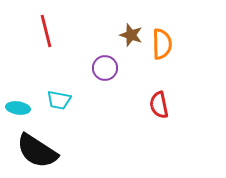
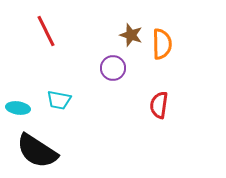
red line: rotated 12 degrees counterclockwise
purple circle: moved 8 px right
red semicircle: rotated 20 degrees clockwise
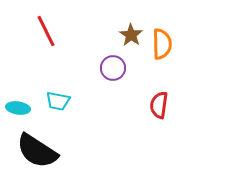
brown star: rotated 15 degrees clockwise
cyan trapezoid: moved 1 px left, 1 px down
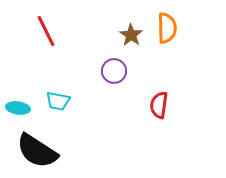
orange semicircle: moved 5 px right, 16 px up
purple circle: moved 1 px right, 3 px down
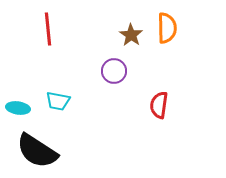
red line: moved 2 px right, 2 px up; rotated 20 degrees clockwise
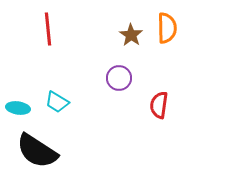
purple circle: moved 5 px right, 7 px down
cyan trapezoid: moved 1 px left, 1 px down; rotated 20 degrees clockwise
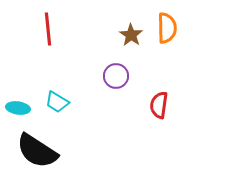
purple circle: moved 3 px left, 2 px up
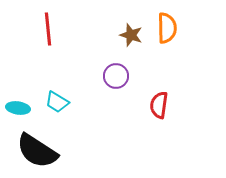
brown star: rotated 15 degrees counterclockwise
